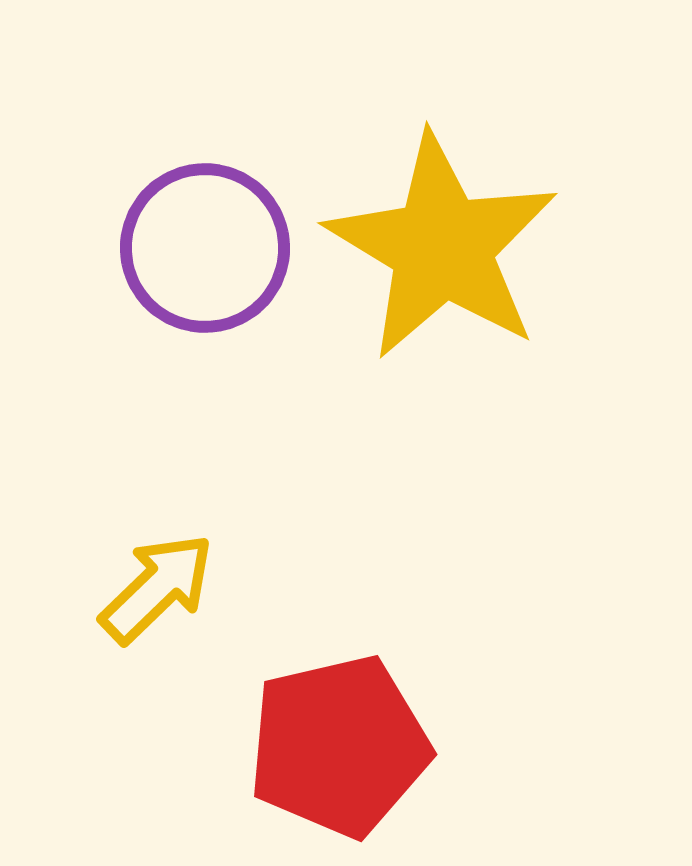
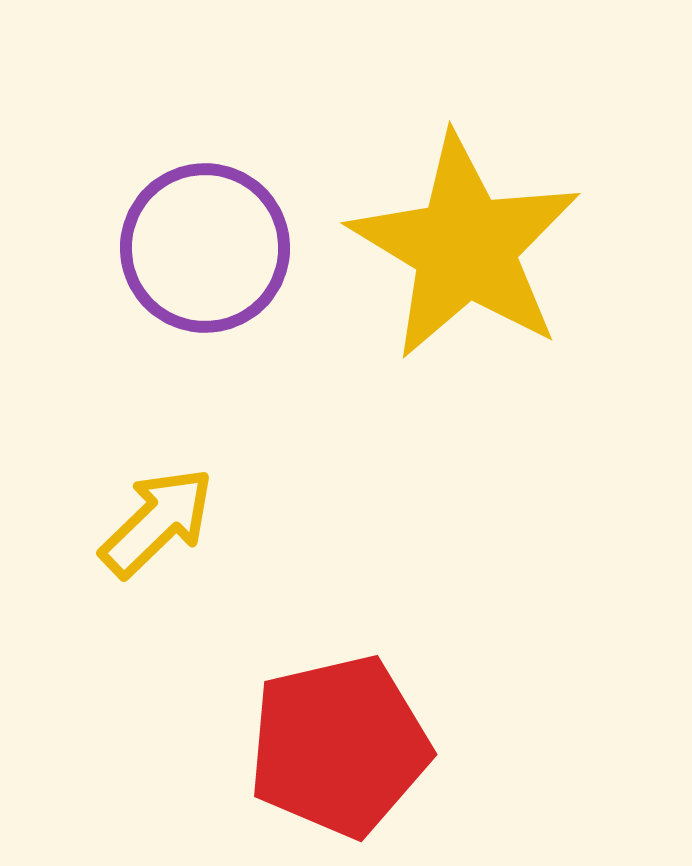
yellow star: moved 23 px right
yellow arrow: moved 66 px up
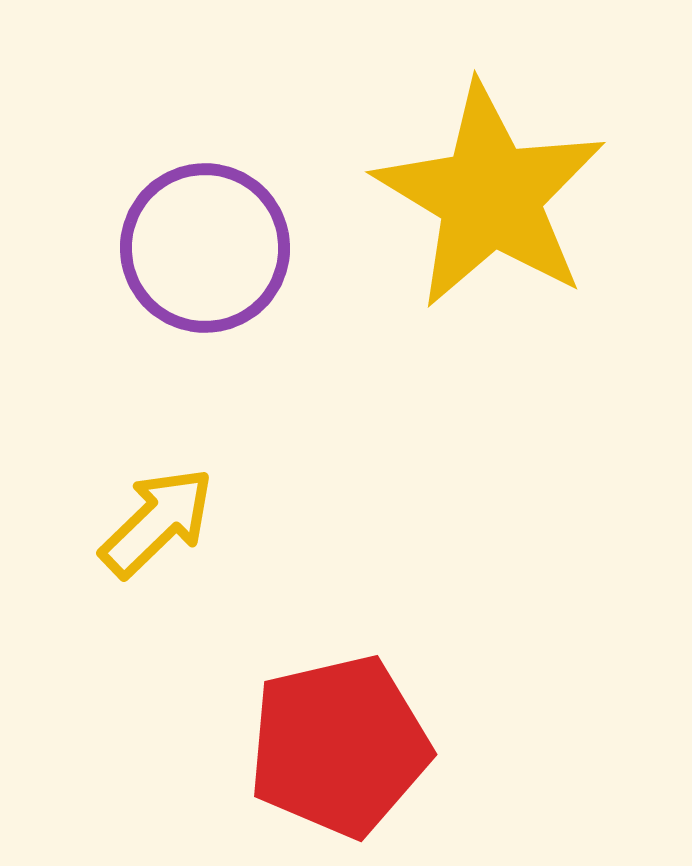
yellow star: moved 25 px right, 51 px up
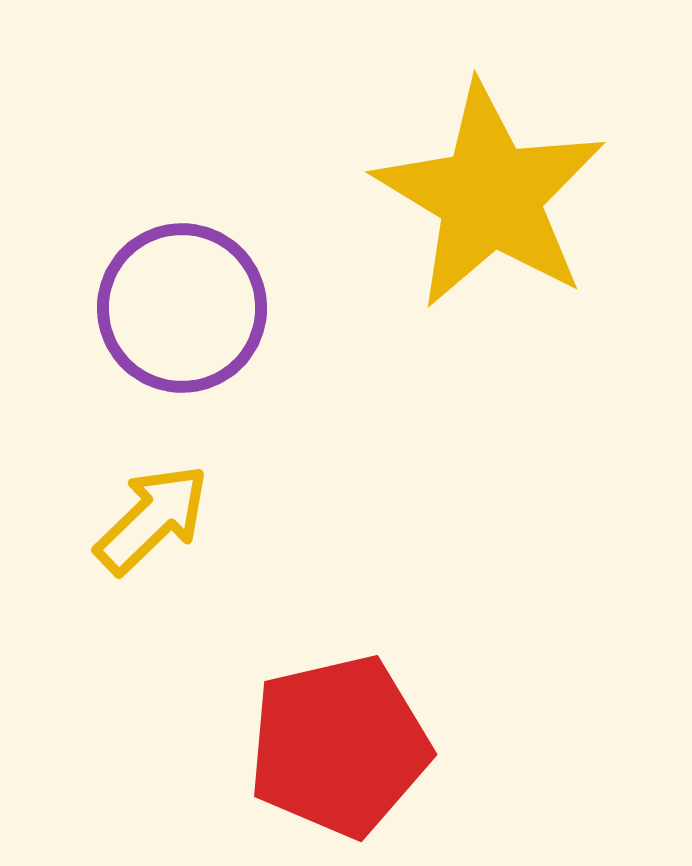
purple circle: moved 23 px left, 60 px down
yellow arrow: moved 5 px left, 3 px up
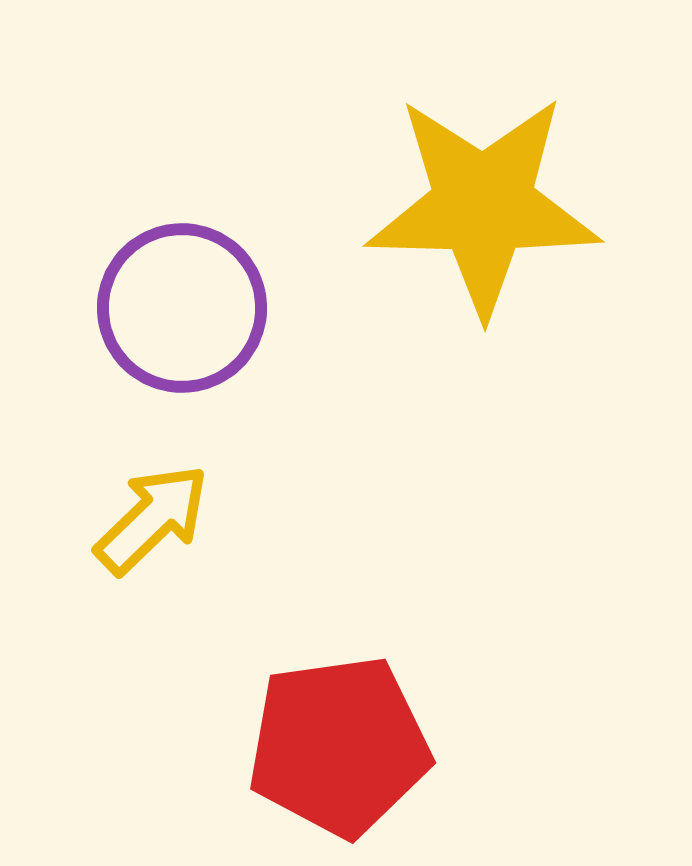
yellow star: moved 7 px left, 9 px down; rotated 30 degrees counterclockwise
red pentagon: rotated 5 degrees clockwise
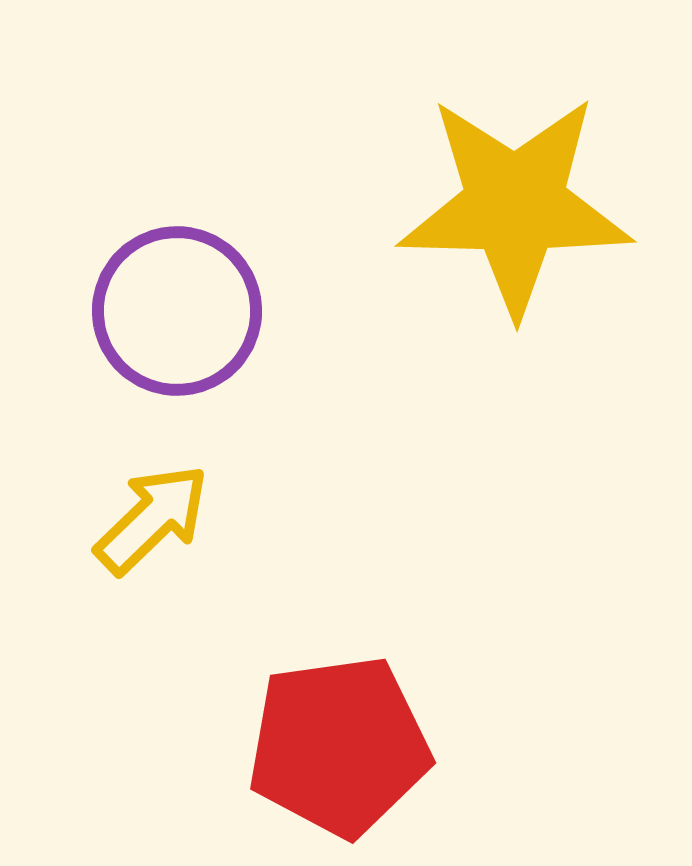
yellow star: moved 32 px right
purple circle: moved 5 px left, 3 px down
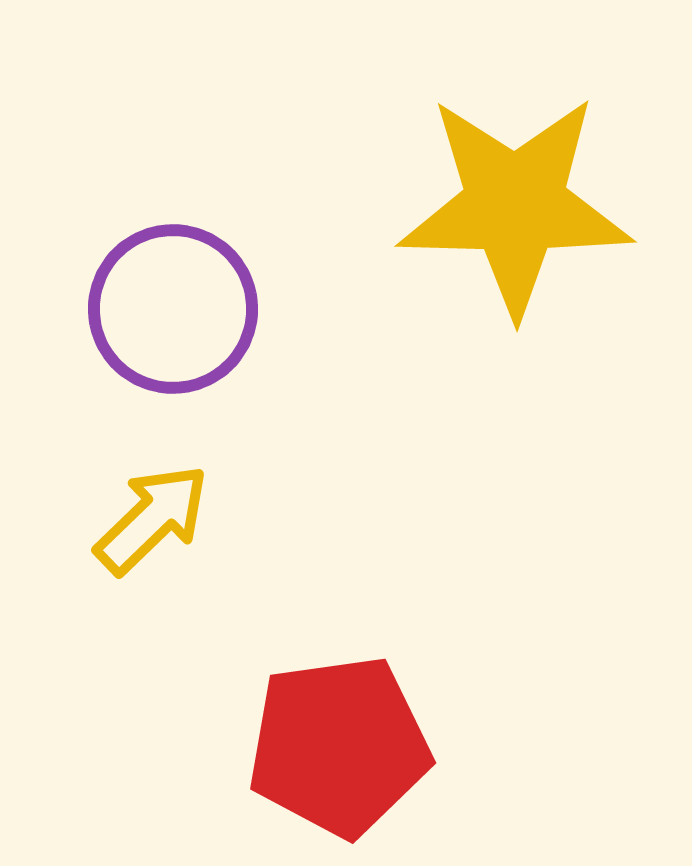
purple circle: moved 4 px left, 2 px up
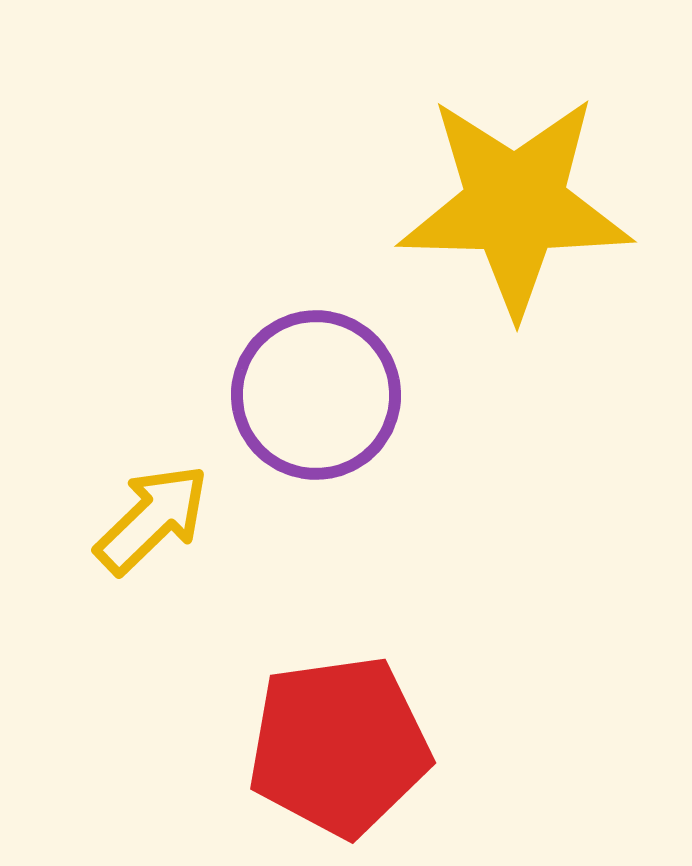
purple circle: moved 143 px right, 86 px down
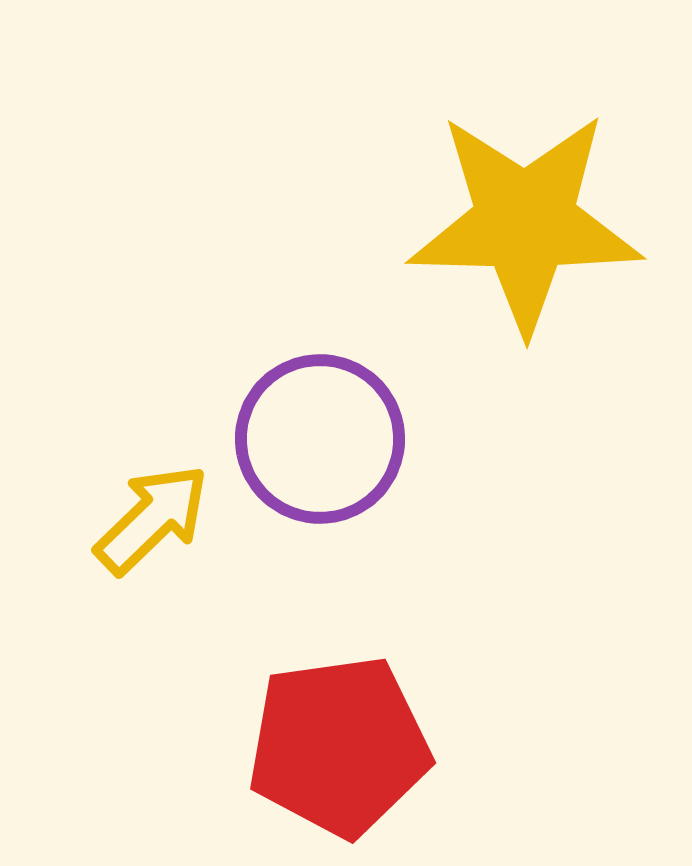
yellow star: moved 10 px right, 17 px down
purple circle: moved 4 px right, 44 px down
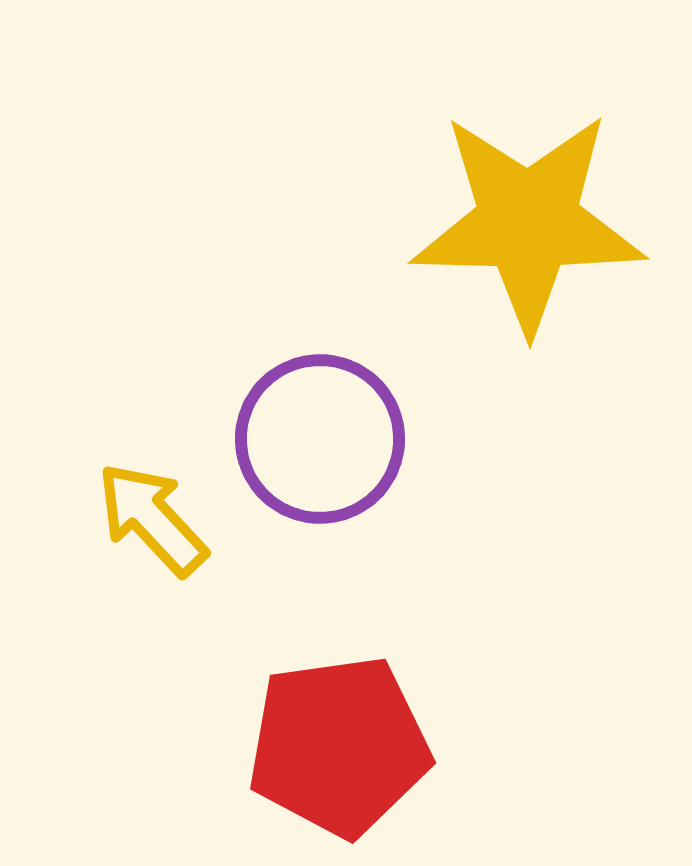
yellow star: moved 3 px right
yellow arrow: rotated 89 degrees counterclockwise
